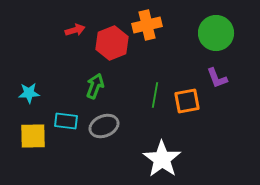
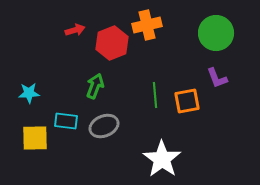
green line: rotated 15 degrees counterclockwise
yellow square: moved 2 px right, 2 px down
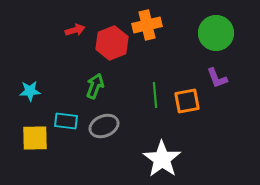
cyan star: moved 1 px right, 2 px up
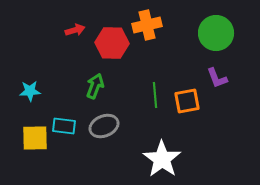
red hexagon: rotated 24 degrees clockwise
cyan rectangle: moved 2 px left, 5 px down
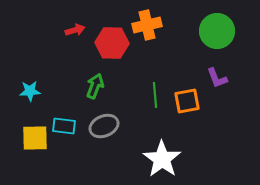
green circle: moved 1 px right, 2 px up
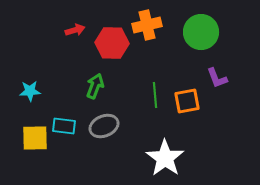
green circle: moved 16 px left, 1 px down
white star: moved 3 px right, 1 px up
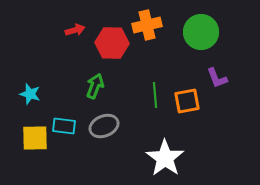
cyan star: moved 3 px down; rotated 20 degrees clockwise
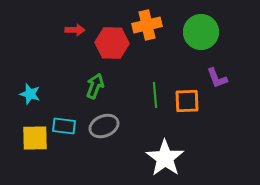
red arrow: rotated 18 degrees clockwise
orange square: rotated 8 degrees clockwise
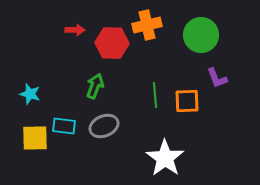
green circle: moved 3 px down
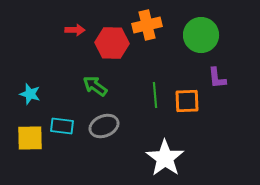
purple L-shape: rotated 15 degrees clockwise
green arrow: rotated 75 degrees counterclockwise
cyan rectangle: moved 2 px left
yellow square: moved 5 px left
